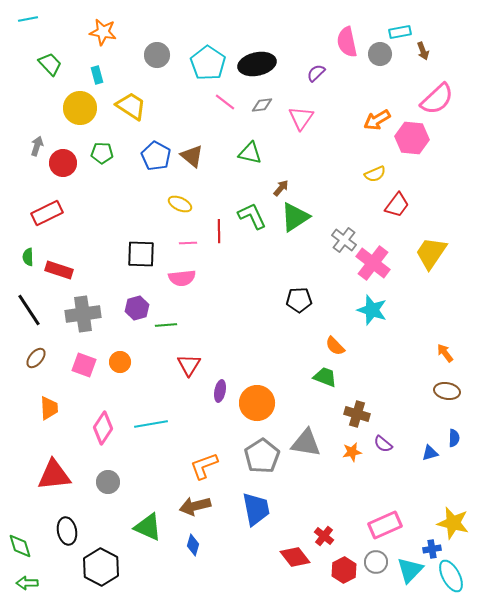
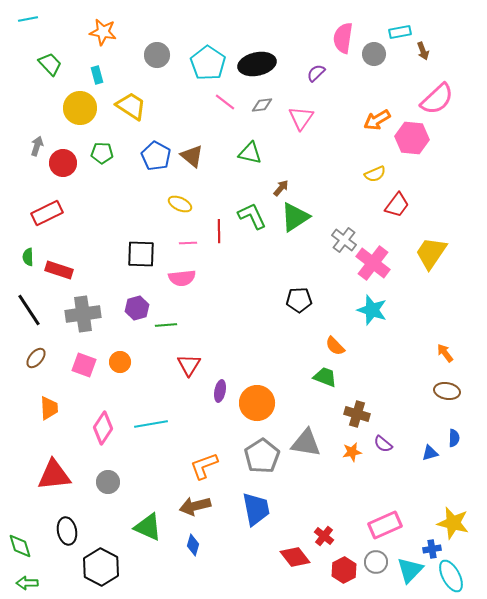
pink semicircle at (347, 42): moved 4 px left, 4 px up; rotated 20 degrees clockwise
gray circle at (380, 54): moved 6 px left
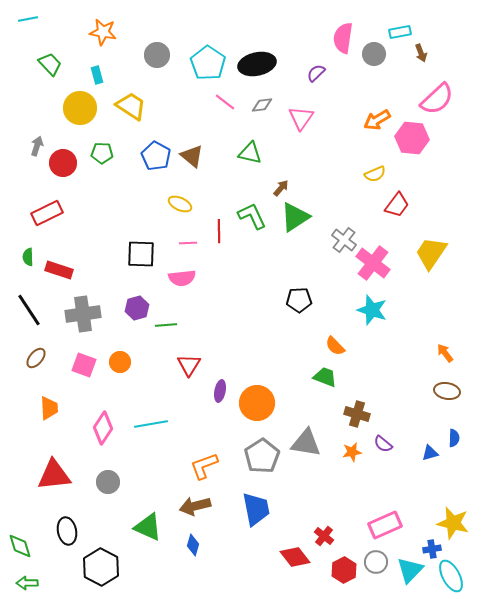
brown arrow at (423, 51): moved 2 px left, 2 px down
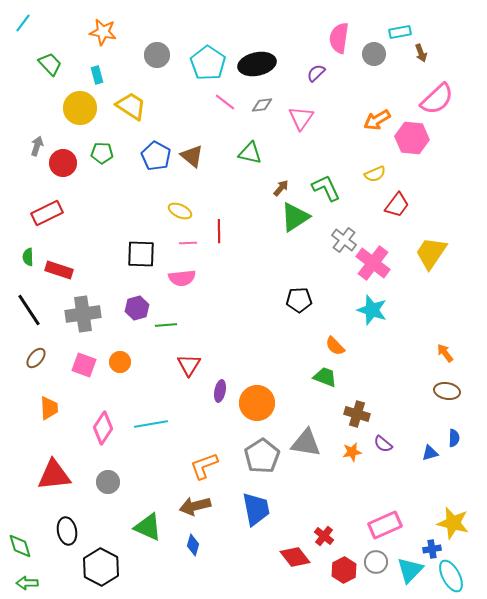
cyan line at (28, 19): moved 5 px left, 4 px down; rotated 42 degrees counterclockwise
pink semicircle at (343, 38): moved 4 px left
yellow ellipse at (180, 204): moved 7 px down
green L-shape at (252, 216): moved 74 px right, 28 px up
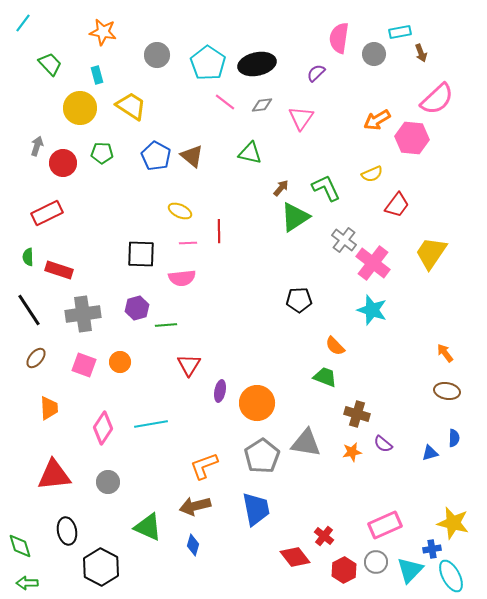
yellow semicircle at (375, 174): moved 3 px left
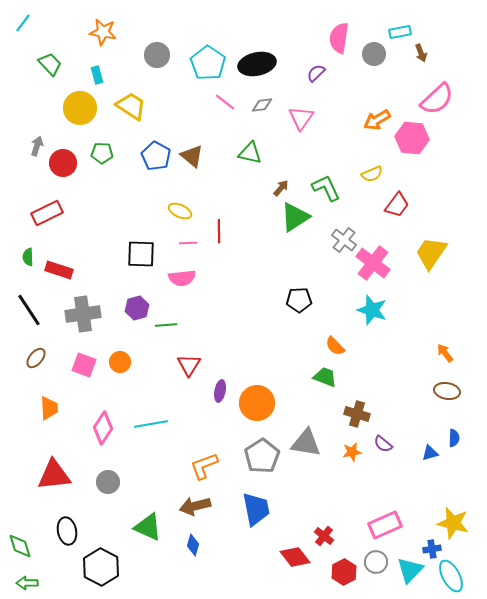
red hexagon at (344, 570): moved 2 px down
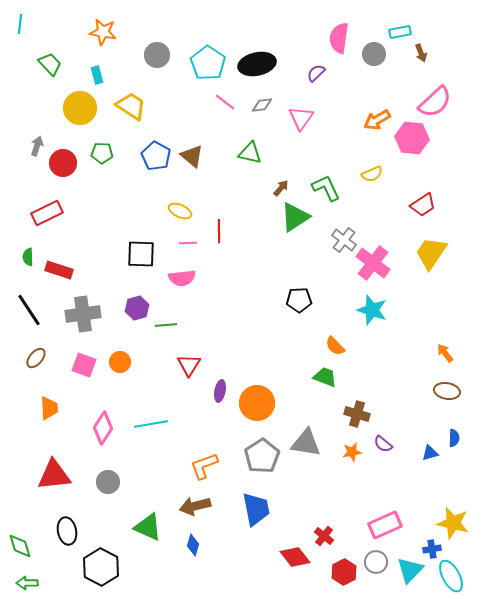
cyan line at (23, 23): moved 3 px left, 1 px down; rotated 30 degrees counterclockwise
pink semicircle at (437, 99): moved 2 px left, 3 px down
red trapezoid at (397, 205): moved 26 px right; rotated 20 degrees clockwise
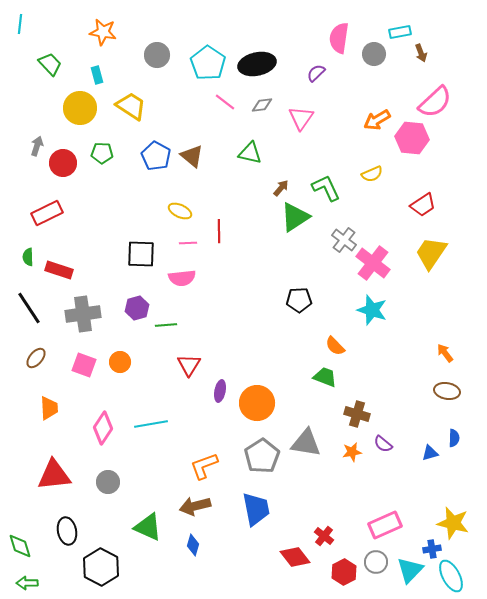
black line at (29, 310): moved 2 px up
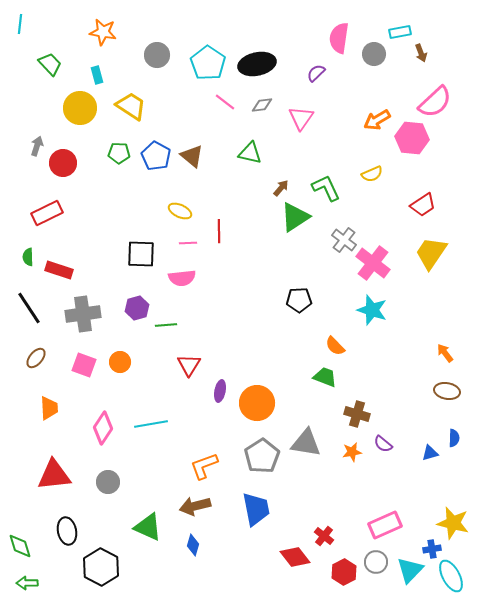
green pentagon at (102, 153): moved 17 px right
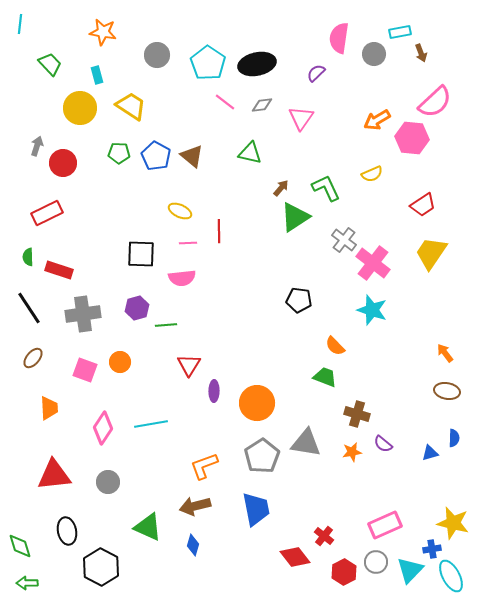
black pentagon at (299, 300): rotated 10 degrees clockwise
brown ellipse at (36, 358): moved 3 px left
pink square at (84, 365): moved 1 px right, 5 px down
purple ellipse at (220, 391): moved 6 px left; rotated 10 degrees counterclockwise
